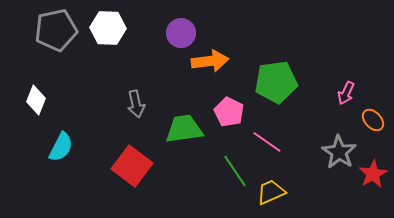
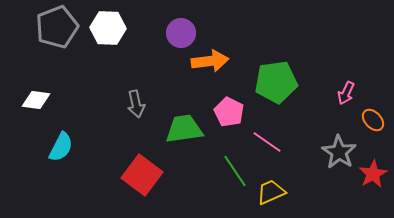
gray pentagon: moved 1 px right, 3 px up; rotated 9 degrees counterclockwise
white diamond: rotated 76 degrees clockwise
red square: moved 10 px right, 9 px down
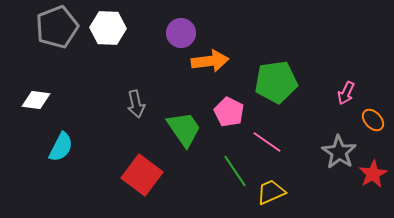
green trapezoid: rotated 63 degrees clockwise
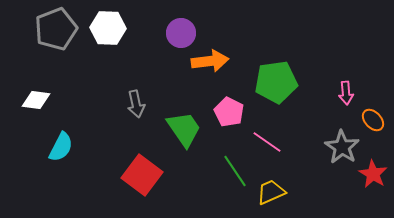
gray pentagon: moved 1 px left, 2 px down
pink arrow: rotated 30 degrees counterclockwise
gray star: moved 3 px right, 5 px up
red star: rotated 12 degrees counterclockwise
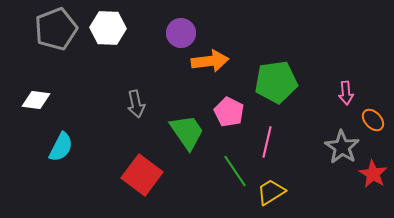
green trapezoid: moved 3 px right, 3 px down
pink line: rotated 68 degrees clockwise
yellow trapezoid: rotated 8 degrees counterclockwise
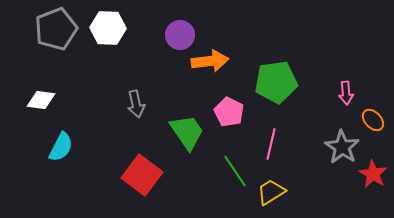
purple circle: moved 1 px left, 2 px down
white diamond: moved 5 px right
pink line: moved 4 px right, 2 px down
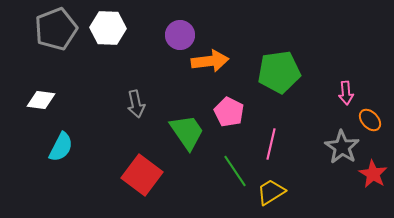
green pentagon: moved 3 px right, 10 px up
orange ellipse: moved 3 px left
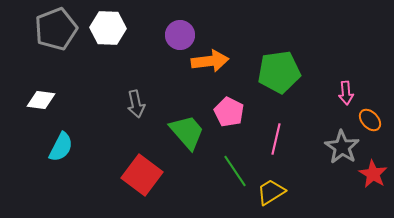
green trapezoid: rotated 6 degrees counterclockwise
pink line: moved 5 px right, 5 px up
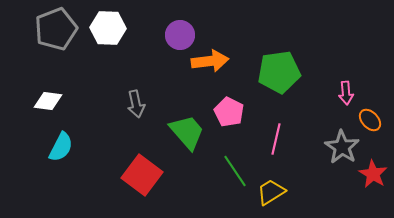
white diamond: moved 7 px right, 1 px down
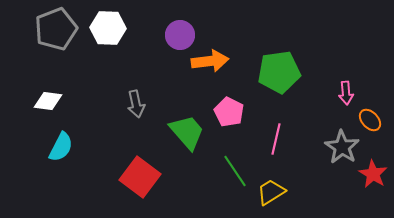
red square: moved 2 px left, 2 px down
